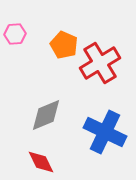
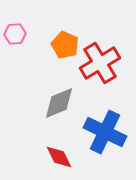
orange pentagon: moved 1 px right
gray diamond: moved 13 px right, 12 px up
red diamond: moved 18 px right, 5 px up
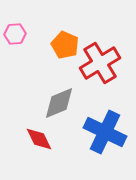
red diamond: moved 20 px left, 18 px up
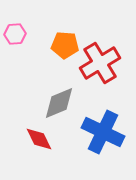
orange pentagon: rotated 20 degrees counterclockwise
blue cross: moved 2 px left
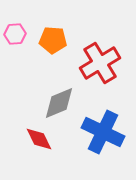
orange pentagon: moved 12 px left, 5 px up
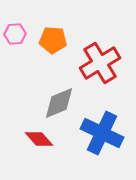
blue cross: moved 1 px left, 1 px down
red diamond: rotated 16 degrees counterclockwise
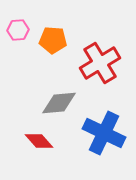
pink hexagon: moved 3 px right, 4 px up
gray diamond: rotated 18 degrees clockwise
blue cross: moved 2 px right
red diamond: moved 2 px down
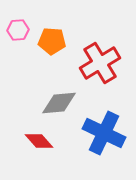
orange pentagon: moved 1 px left, 1 px down
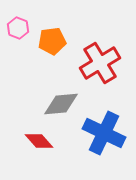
pink hexagon: moved 2 px up; rotated 25 degrees clockwise
orange pentagon: rotated 12 degrees counterclockwise
gray diamond: moved 2 px right, 1 px down
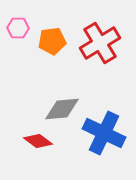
pink hexagon: rotated 20 degrees counterclockwise
red cross: moved 20 px up
gray diamond: moved 1 px right, 5 px down
red diamond: moved 1 px left; rotated 12 degrees counterclockwise
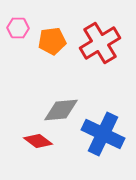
gray diamond: moved 1 px left, 1 px down
blue cross: moved 1 px left, 1 px down
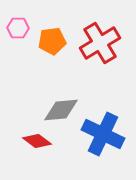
red diamond: moved 1 px left
